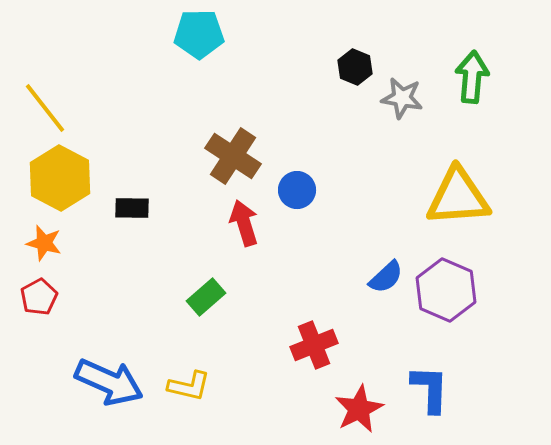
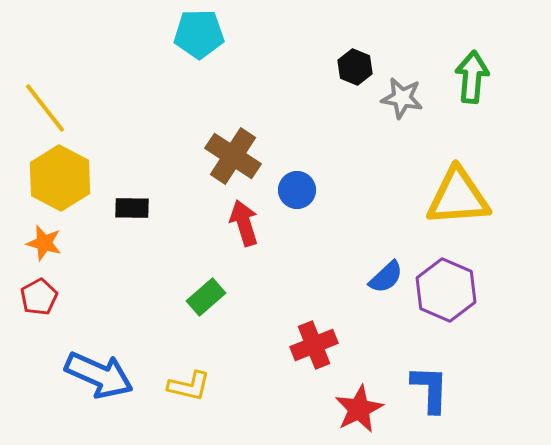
blue arrow: moved 10 px left, 7 px up
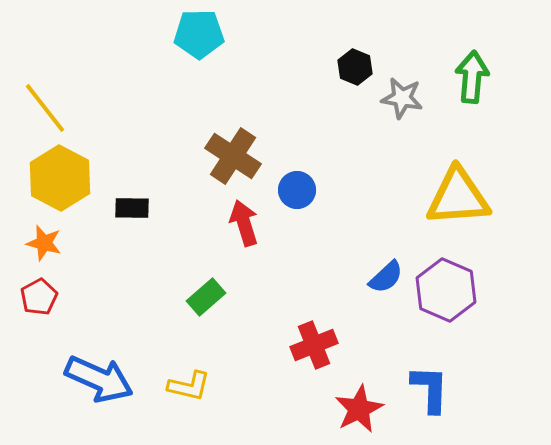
blue arrow: moved 4 px down
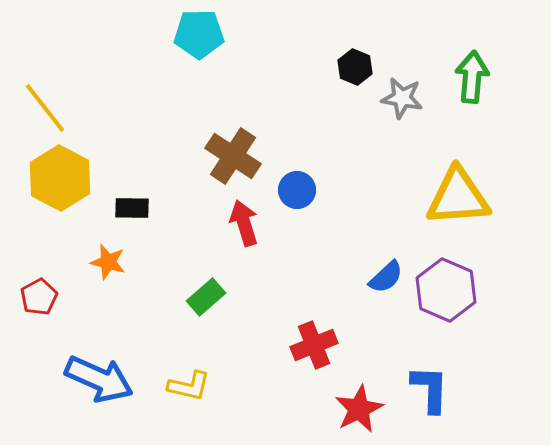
orange star: moved 64 px right, 19 px down
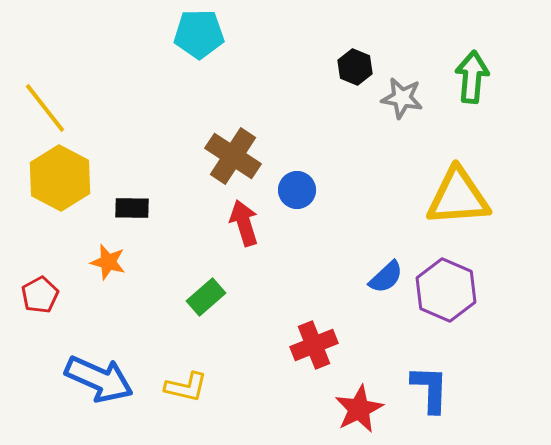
red pentagon: moved 1 px right, 2 px up
yellow L-shape: moved 3 px left, 1 px down
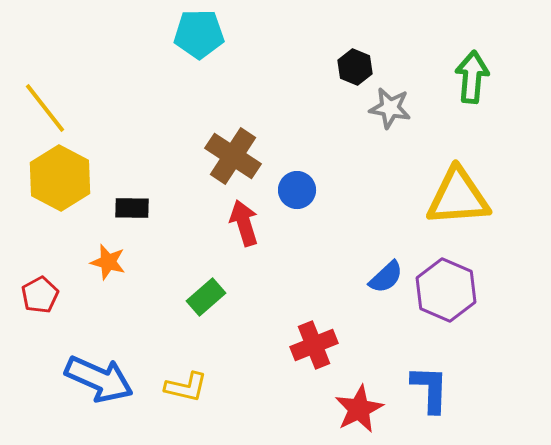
gray star: moved 12 px left, 10 px down
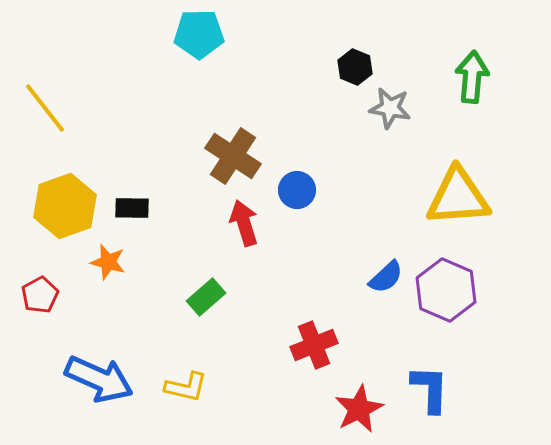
yellow hexagon: moved 5 px right, 28 px down; rotated 12 degrees clockwise
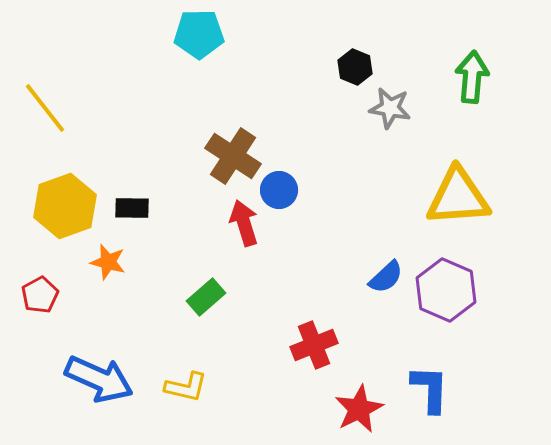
blue circle: moved 18 px left
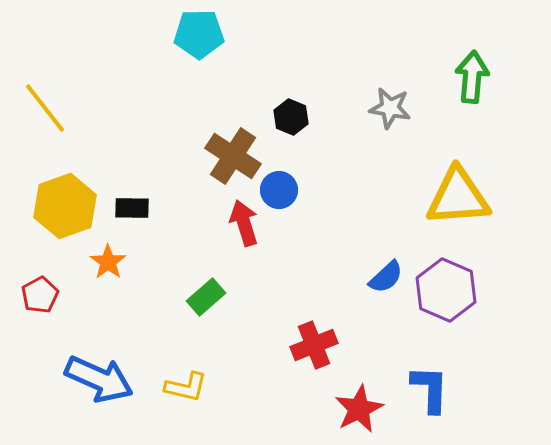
black hexagon: moved 64 px left, 50 px down
orange star: rotated 21 degrees clockwise
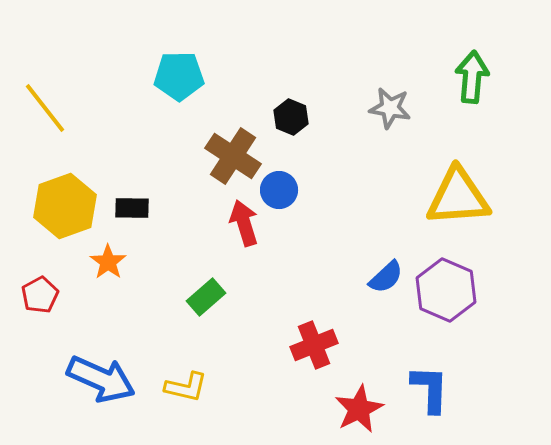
cyan pentagon: moved 20 px left, 42 px down
blue arrow: moved 2 px right
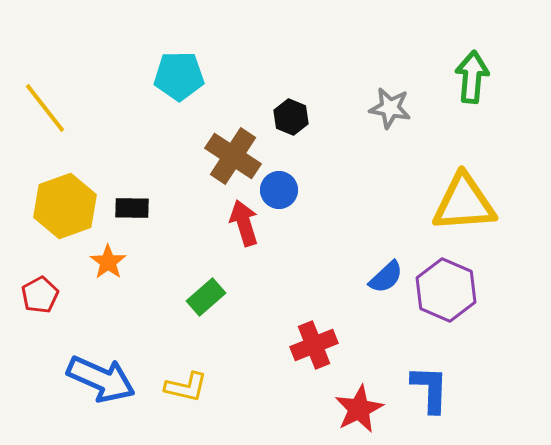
yellow triangle: moved 6 px right, 6 px down
